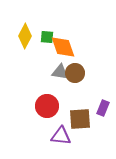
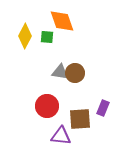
orange diamond: moved 1 px left, 26 px up
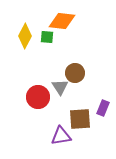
orange diamond: rotated 64 degrees counterclockwise
gray triangle: moved 15 px down; rotated 48 degrees clockwise
red circle: moved 9 px left, 9 px up
purple triangle: rotated 15 degrees counterclockwise
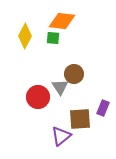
green square: moved 6 px right, 1 px down
brown circle: moved 1 px left, 1 px down
purple triangle: rotated 30 degrees counterclockwise
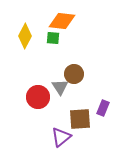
purple triangle: moved 1 px down
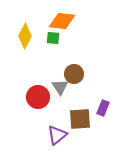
purple triangle: moved 4 px left, 2 px up
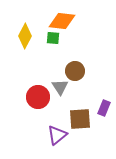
brown circle: moved 1 px right, 3 px up
purple rectangle: moved 1 px right
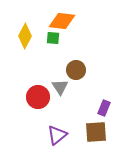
brown circle: moved 1 px right, 1 px up
brown square: moved 16 px right, 13 px down
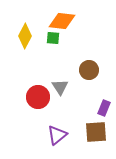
brown circle: moved 13 px right
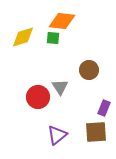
yellow diamond: moved 2 px left, 1 px down; rotated 45 degrees clockwise
